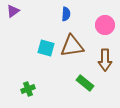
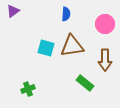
pink circle: moved 1 px up
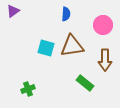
pink circle: moved 2 px left, 1 px down
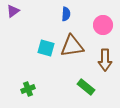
green rectangle: moved 1 px right, 4 px down
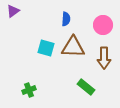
blue semicircle: moved 5 px down
brown triangle: moved 1 px right, 1 px down; rotated 10 degrees clockwise
brown arrow: moved 1 px left, 2 px up
green cross: moved 1 px right, 1 px down
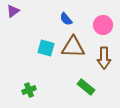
blue semicircle: rotated 136 degrees clockwise
